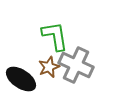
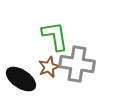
gray cross: moved 1 px right, 1 px up; rotated 16 degrees counterclockwise
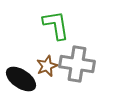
green L-shape: moved 1 px right, 11 px up
brown star: moved 2 px left, 1 px up
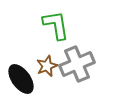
gray cross: rotated 32 degrees counterclockwise
black ellipse: rotated 20 degrees clockwise
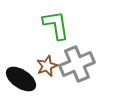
black ellipse: rotated 20 degrees counterclockwise
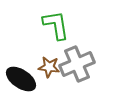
brown star: moved 2 px right, 1 px down; rotated 30 degrees clockwise
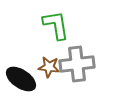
gray cross: rotated 16 degrees clockwise
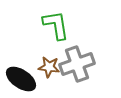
gray cross: rotated 12 degrees counterclockwise
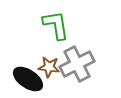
gray cross: rotated 8 degrees counterclockwise
black ellipse: moved 7 px right
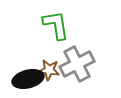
brown star: moved 3 px down
black ellipse: rotated 48 degrees counterclockwise
